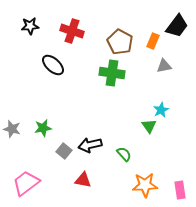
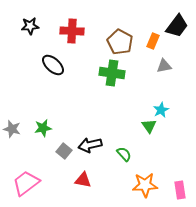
red cross: rotated 15 degrees counterclockwise
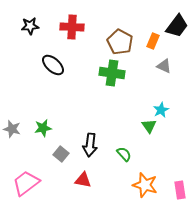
red cross: moved 4 px up
gray triangle: rotated 35 degrees clockwise
black arrow: rotated 70 degrees counterclockwise
gray square: moved 3 px left, 3 px down
orange star: rotated 20 degrees clockwise
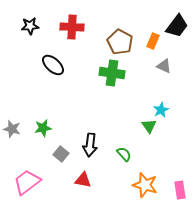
pink trapezoid: moved 1 px right, 1 px up
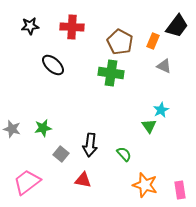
green cross: moved 1 px left
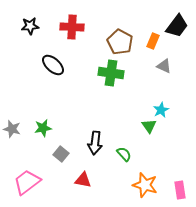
black arrow: moved 5 px right, 2 px up
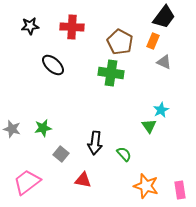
black trapezoid: moved 13 px left, 9 px up
gray triangle: moved 4 px up
orange star: moved 1 px right, 1 px down
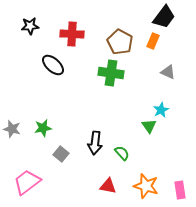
red cross: moved 7 px down
gray triangle: moved 4 px right, 10 px down
green semicircle: moved 2 px left, 1 px up
red triangle: moved 25 px right, 6 px down
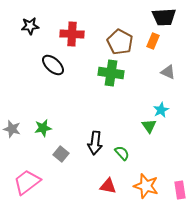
black trapezoid: rotated 50 degrees clockwise
